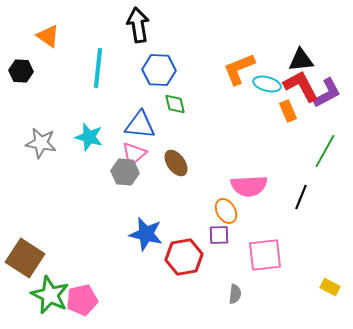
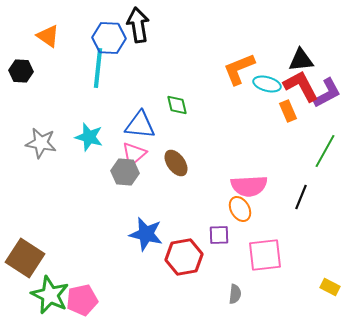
blue hexagon: moved 50 px left, 32 px up
green diamond: moved 2 px right, 1 px down
orange ellipse: moved 14 px right, 2 px up
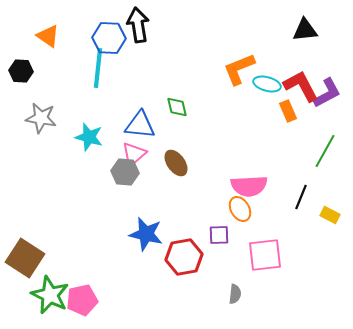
black triangle: moved 4 px right, 30 px up
green diamond: moved 2 px down
gray star: moved 25 px up
yellow rectangle: moved 72 px up
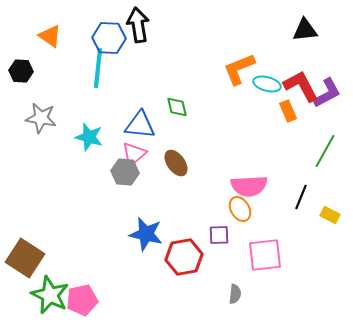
orange triangle: moved 2 px right
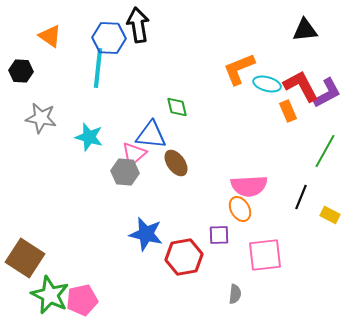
blue triangle: moved 11 px right, 10 px down
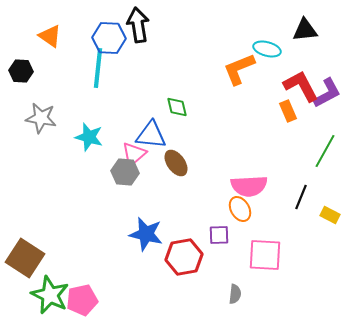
cyan ellipse: moved 35 px up
pink square: rotated 9 degrees clockwise
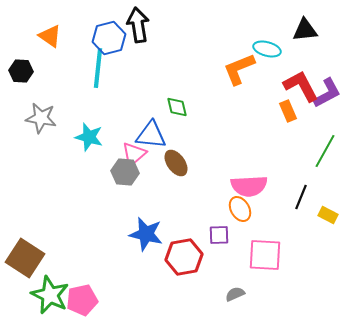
blue hexagon: rotated 16 degrees counterclockwise
yellow rectangle: moved 2 px left
gray semicircle: rotated 120 degrees counterclockwise
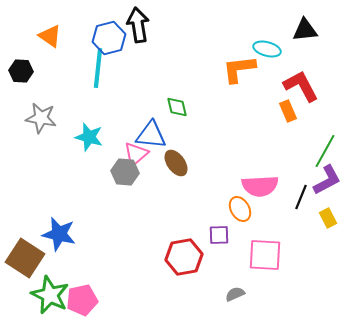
orange L-shape: rotated 15 degrees clockwise
purple L-shape: moved 87 px down
pink triangle: moved 2 px right
pink semicircle: moved 11 px right
yellow rectangle: moved 3 px down; rotated 36 degrees clockwise
blue star: moved 87 px left
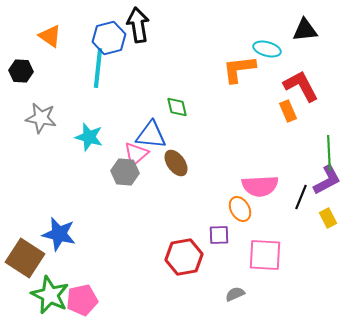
green line: moved 4 px right, 2 px down; rotated 32 degrees counterclockwise
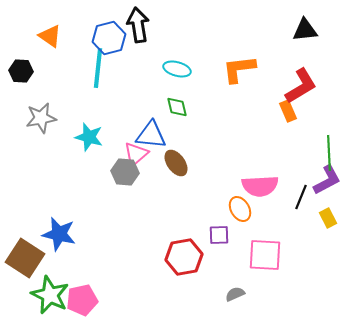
cyan ellipse: moved 90 px left, 20 px down
red L-shape: rotated 87 degrees clockwise
gray star: rotated 20 degrees counterclockwise
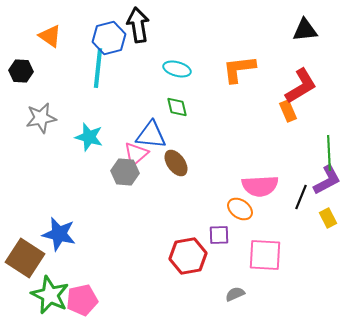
orange ellipse: rotated 25 degrees counterclockwise
red hexagon: moved 4 px right, 1 px up
